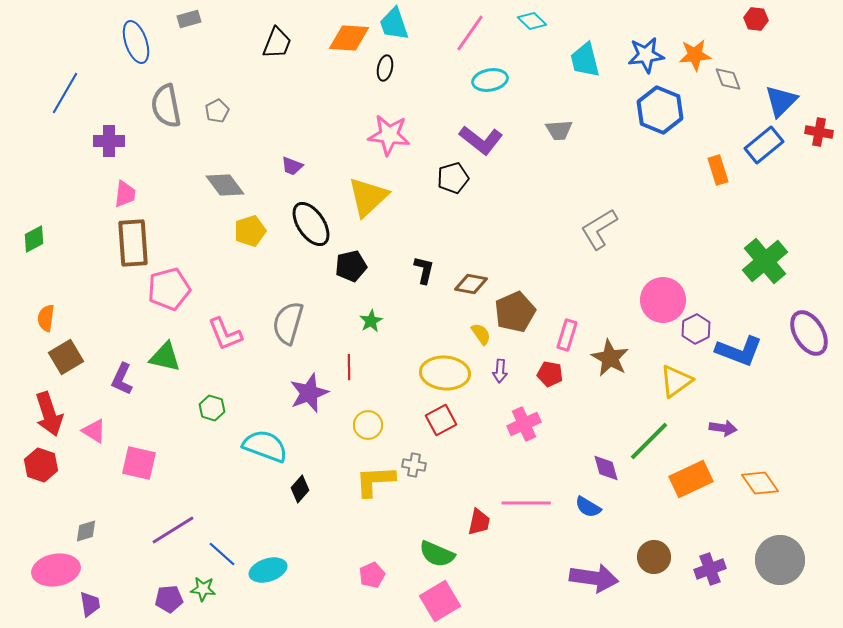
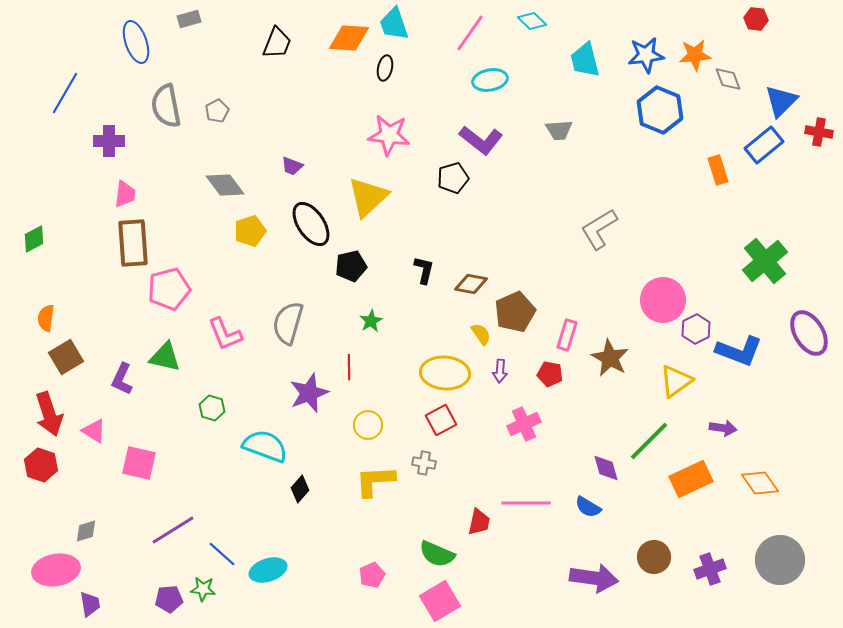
gray cross at (414, 465): moved 10 px right, 2 px up
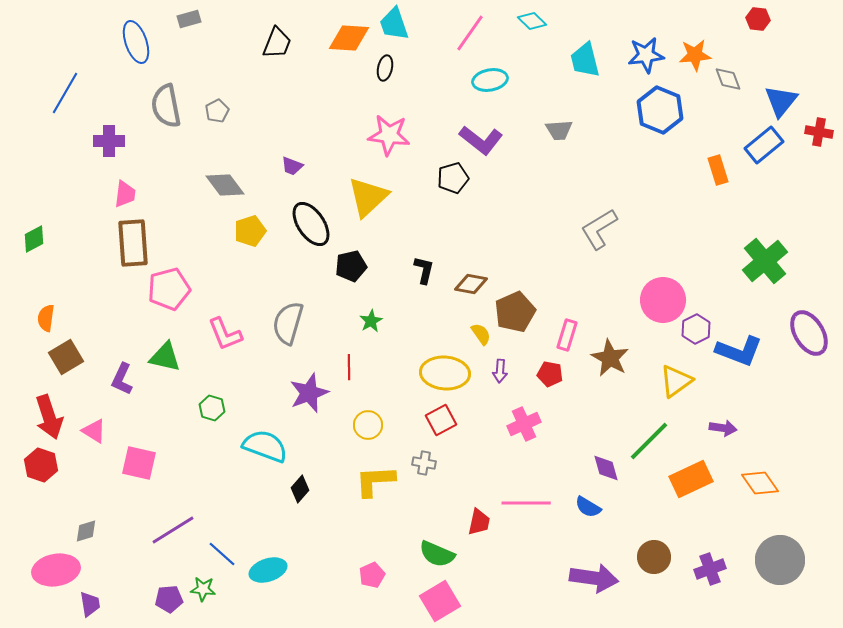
red hexagon at (756, 19): moved 2 px right
blue triangle at (781, 101): rotated 6 degrees counterclockwise
red arrow at (49, 414): moved 3 px down
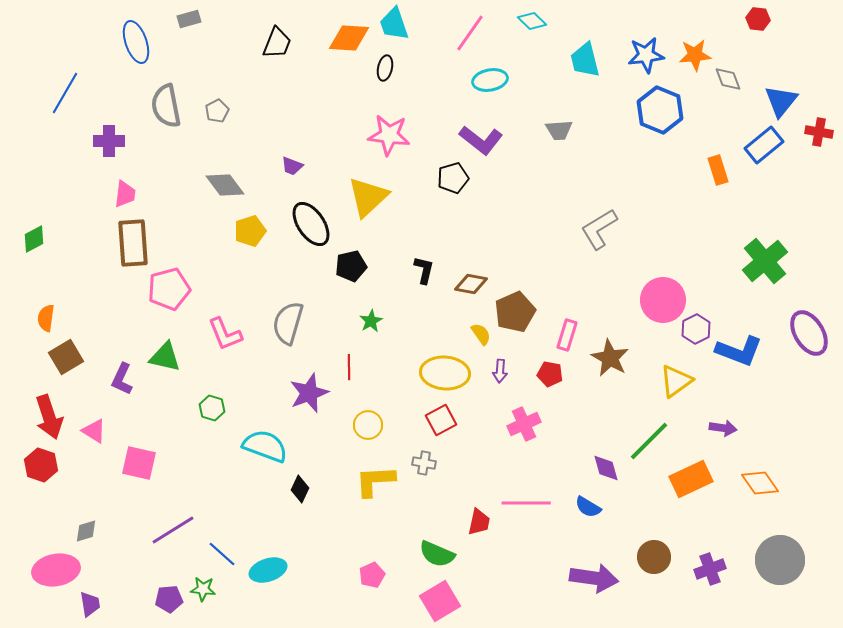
black diamond at (300, 489): rotated 16 degrees counterclockwise
